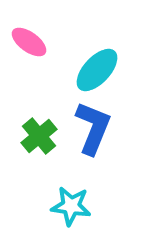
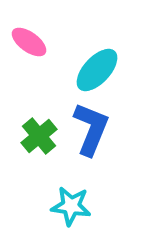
blue L-shape: moved 2 px left, 1 px down
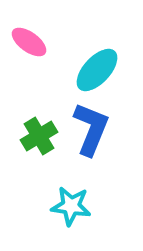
green cross: rotated 9 degrees clockwise
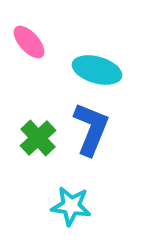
pink ellipse: rotated 12 degrees clockwise
cyan ellipse: rotated 63 degrees clockwise
green cross: moved 1 px left, 2 px down; rotated 12 degrees counterclockwise
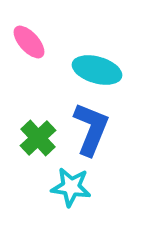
cyan star: moved 19 px up
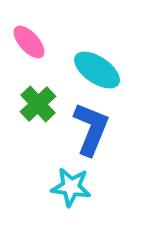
cyan ellipse: rotated 18 degrees clockwise
green cross: moved 34 px up
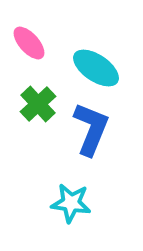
pink ellipse: moved 1 px down
cyan ellipse: moved 1 px left, 2 px up
cyan star: moved 16 px down
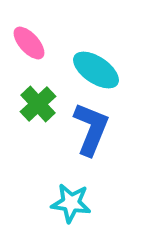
cyan ellipse: moved 2 px down
